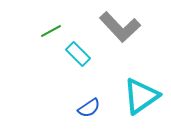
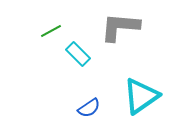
gray L-shape: rotated 138 degrees clockwise
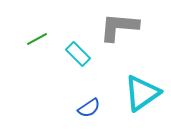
gray L-shape: moved 1 px left
green line: moved 14 px left, 8 px down
cyan triangle: moved 1 px right, 3 px up
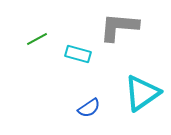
cyan rectangle: rotated 30 degrees counterclockwise
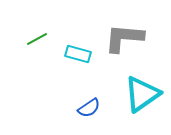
gray L-shape: moved 5 px right, 11 px down
cyan triangle: moved 1 px down
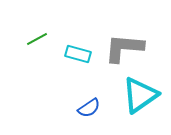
gray L-shape: moved 10 px down
cyan triangle: moved 2 px left, 1 px down
